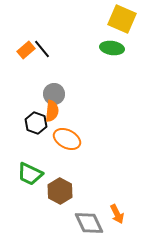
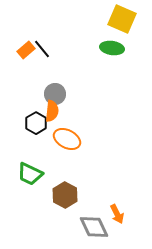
gray circle: moved 1 px right
black hexagon: rotated 10 degrees clockwise
brown hexagon: moved 5 px right, 4 px down
gray diamond: moved 5 px right, 4 px down
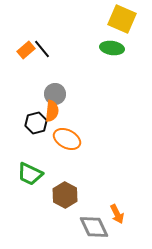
black hexagon: rotated 15 degrees clockwise
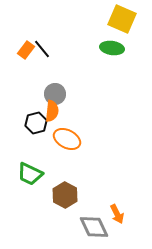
orange rectangle: rotated 12 degrees counterclockwise
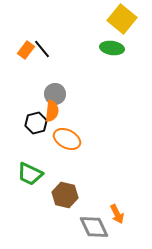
yellow square: rotated 16 degrees clockwise
brown hexagon: rotated 15 degrees counterclockwise
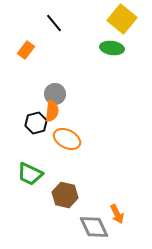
black line: moved 12 px right, 26 px up
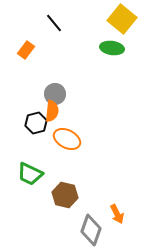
gray diamond: moved 3 px left, 3 px down; rotated 44 degrees clockwise
